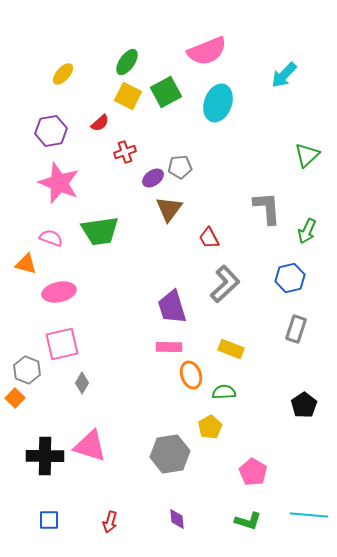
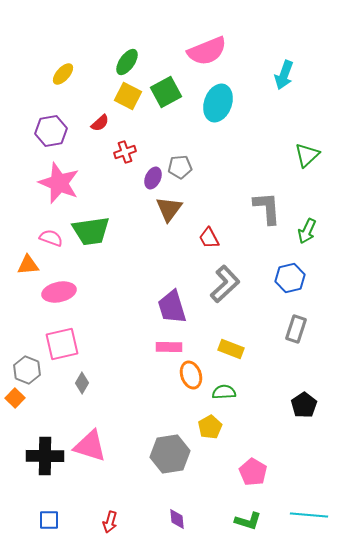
cyan arrow at (284, 75): rotated 24 degrees counterclockwise
purple ellipse at (153, 178): rotated 30 degrees counterclockwise
green trapezoid at (100, 231): moved 9 px left
orange triangle at (26, 264): moved 2 px right, 1 px down; rotated 20 degrees counterclockwise
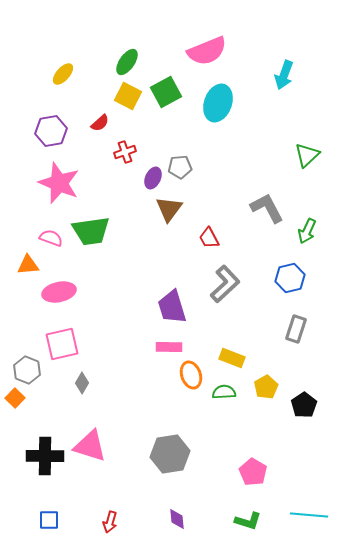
gray L-shape at (267, 208): rotated 24 degrees counterclockwise
yellow rectangle at (231, 349): moved 1 px right, 9 px down
yellow pentagon at (210, 427): moved 56 px right, 40 px up
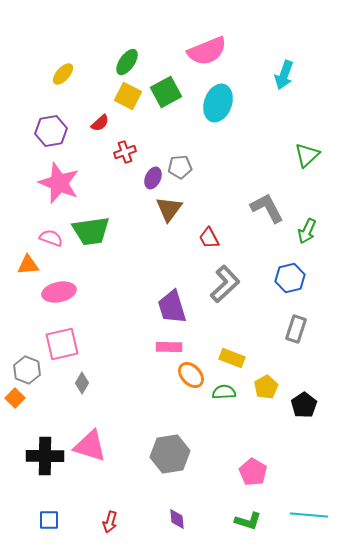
orange ellipse at (191, 375): rotated 24 degrees counterclockwise
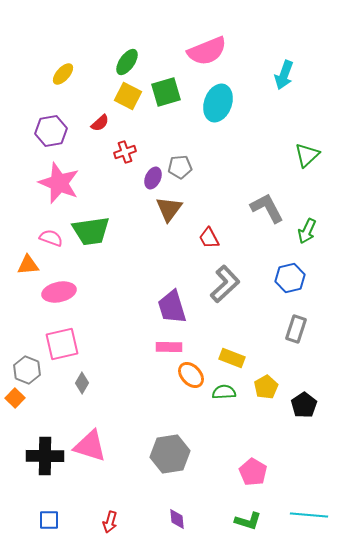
green square at (166, 92): rotated 12 degrees clockwise
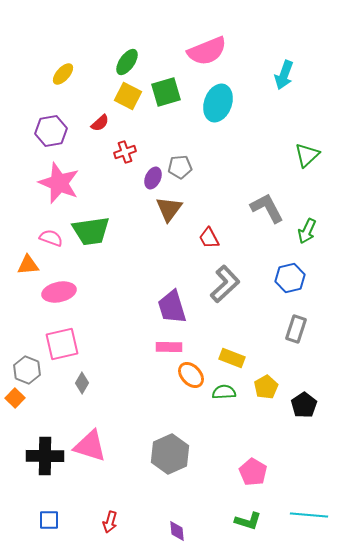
gray hexagon at (170, 454): rotated 15 degrees counterclockwise
purple diamond at (177, 519): moved 12 px down
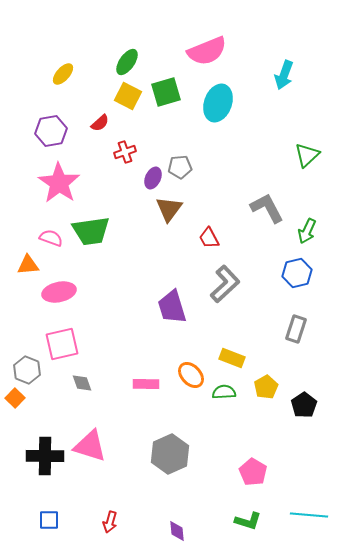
pink star at (59, 183): rotated 12 degrees clockwise
blue hexagon at (290, 278): moved 7 px right, 5 px up
pink rectangle at (169, 347): moved 23 px left, 37 px down
gray diamond at (82, 383): rotated 50 degrees counterclockwise
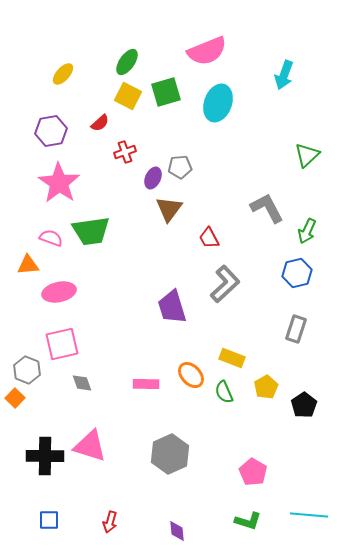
green semicircle at (224, 392): rotated 110 degrees counterclockwise
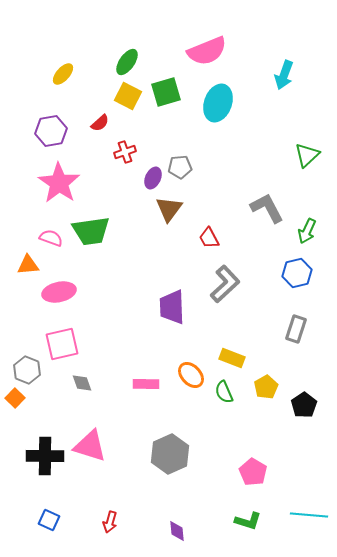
purple trapezoid at (172, 307): rotated 15 degrees clockwise
blue square at (49, 520): rotated 25 degrees clockwise
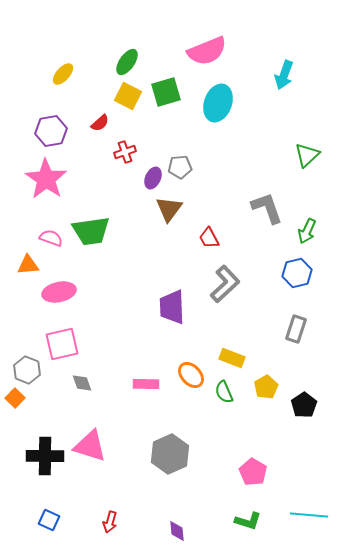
pink star at (59, 183): moved 13 px left, 4 px up
gray L-shape at (267, 208): rotated 9 degrees clockwise
